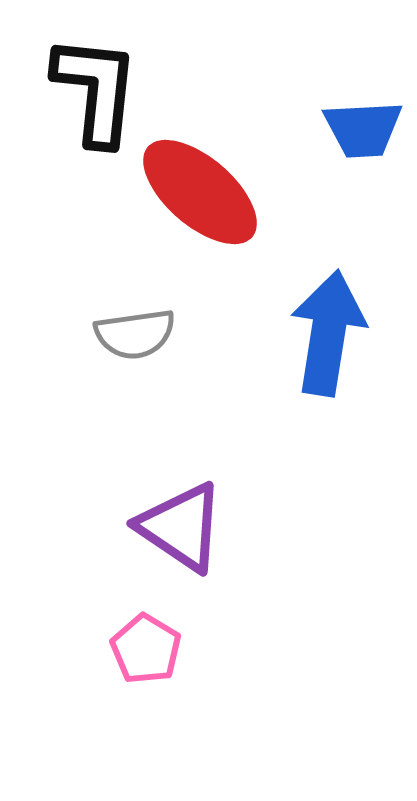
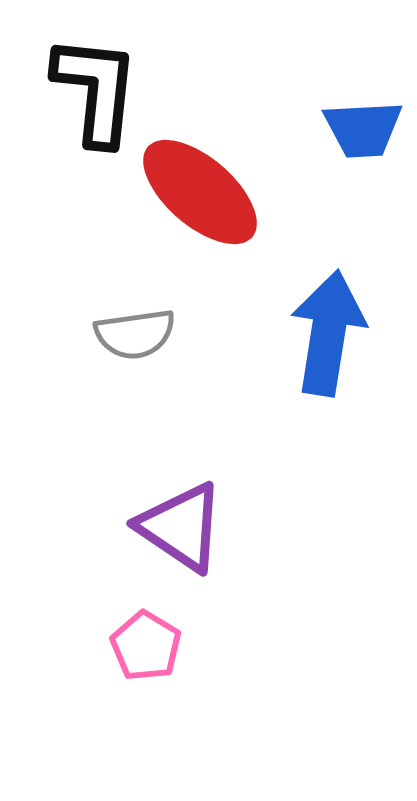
pink pentagon: moved 3 px up
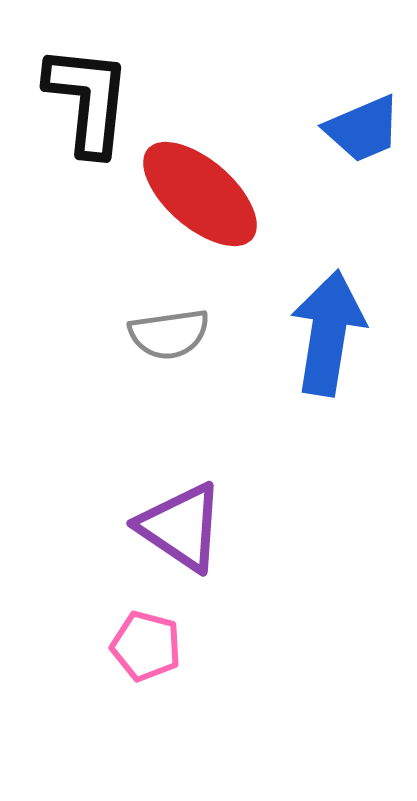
black L-shape: moved 8 px left, 10 px down
blue trapezoid: rotated 20 degrees counterclockwise
red ellipse: moved 2 px down
gray semicircle: moved 34 px right
pink pentagon: rotated 16 degrees counterclockwise
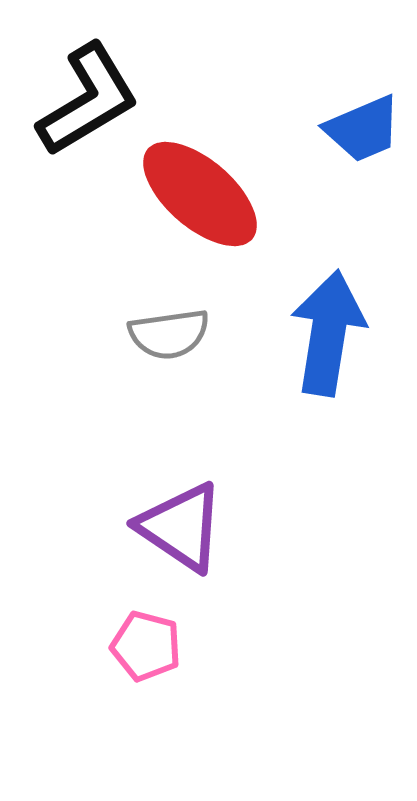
black L-shape: rotated 53 degrees clockwise
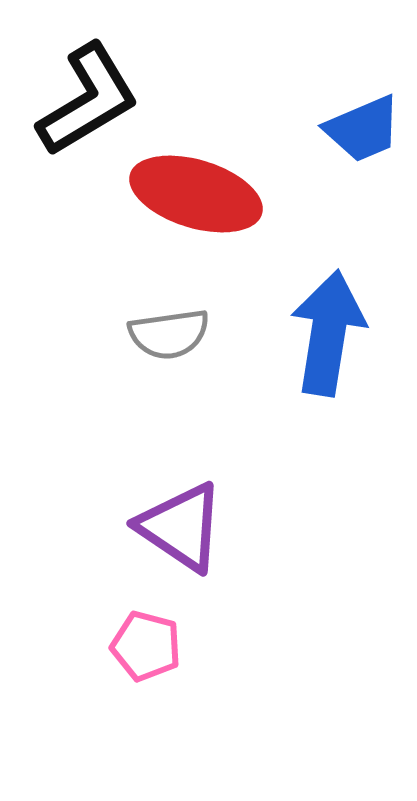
red ellipse: moved 4 px left; rotated 24 degrees counterclockwise
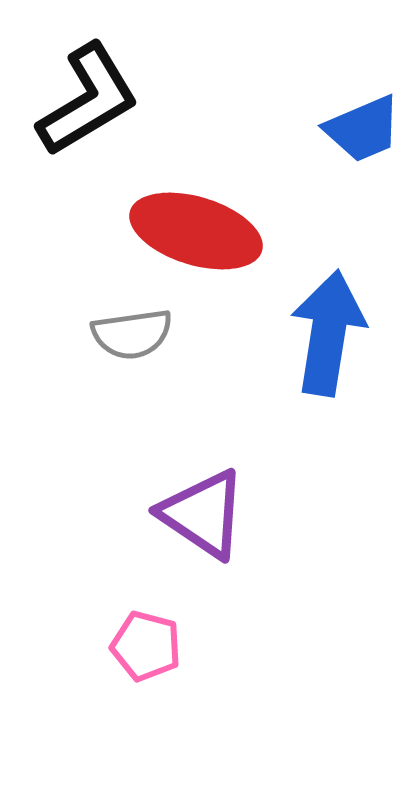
red ellipse: moved 37 px down
gray semicircle: moved 37 px left
purple triangle: moved 22 px right, 13 px up
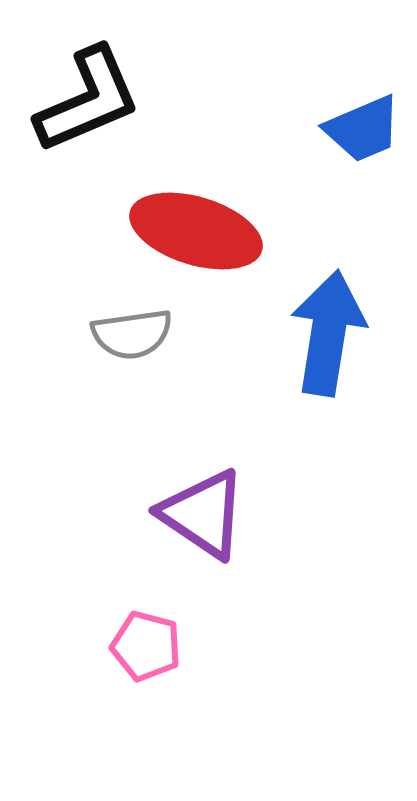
black L-shape: rotated 8 degrees clockwise
